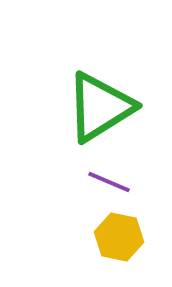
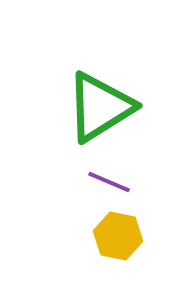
yellow hexagon: moved 1 px left, 1 px up
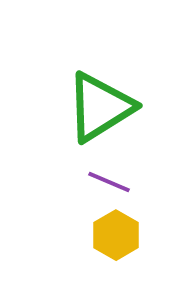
yellow hexagon: moved 2 px left, 1 px up; rotated 18 degrees clockwise
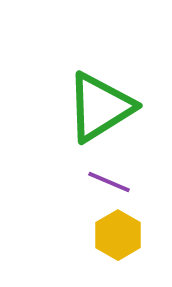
yellow hexagon: moved 2 px right
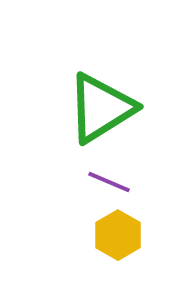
green triangle: moved 1 px right, 1 px down
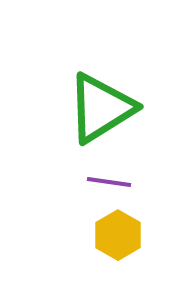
purple line: rotated 15 degrees counterclockwise
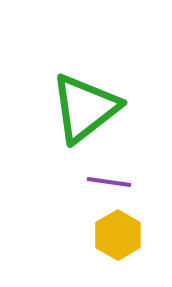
green triangle: moved 16 px left; rotated 6 degrees counterclockwise
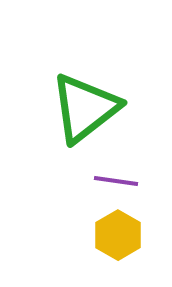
purple line: moved 7 px right, 1 px up
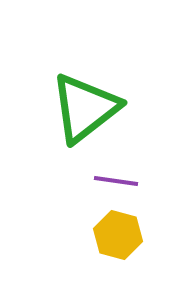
yellow hexagon: rotated 15 degrees counterclockwise
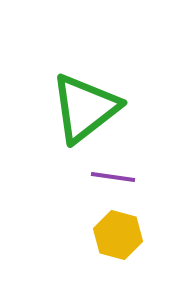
purple line: moved 3 px left, 4 px up
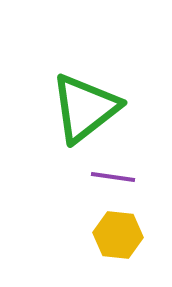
yellow hexagon: rotated 9 degrees counterclockwise
